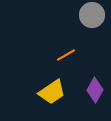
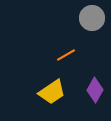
gray circle: moved 3 px down
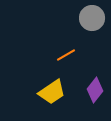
purple diamond: rotated 10 degrees clockwise
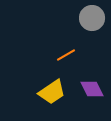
purple diamond: moved 3 px left, 1 px up; rotated 65 degrees counterclockwise
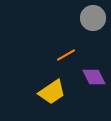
gray circle: moved 1 px right
purple diamond: moved 2 px right, 12 px up
